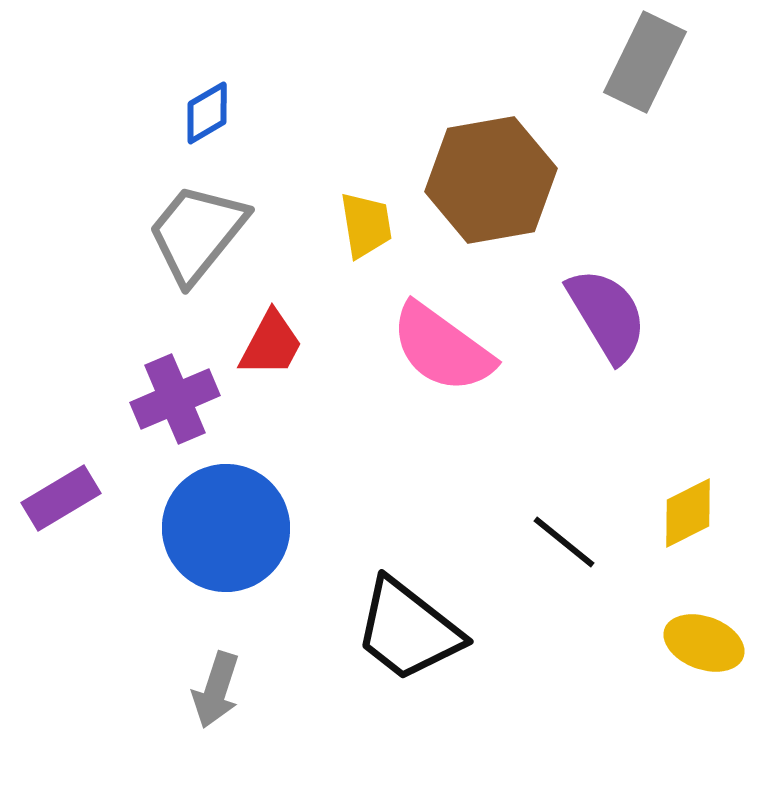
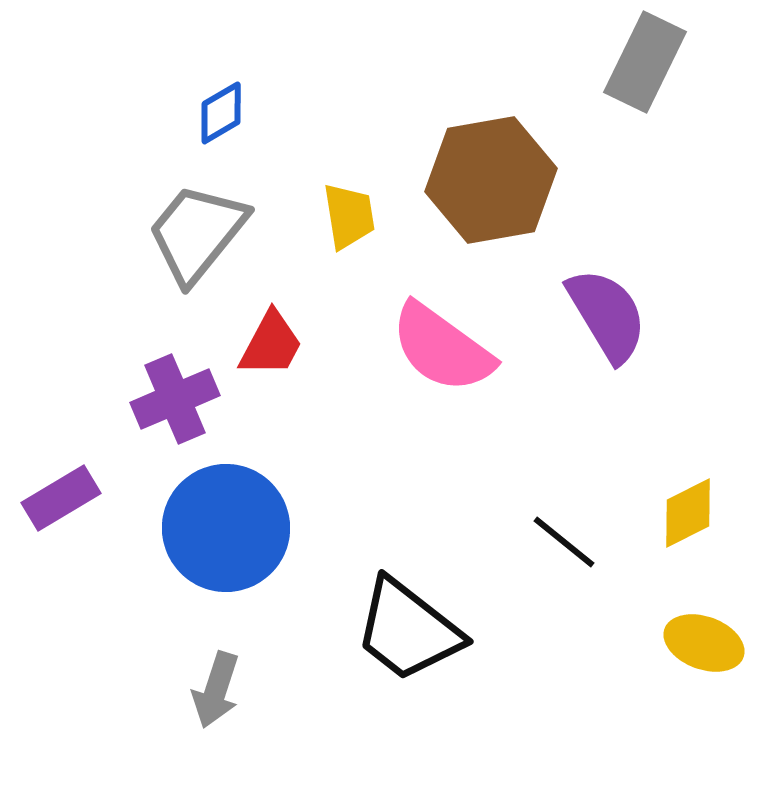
blue diamond: moved 14 px right
yellow trapezoid: moved 17 px left, 9 px up
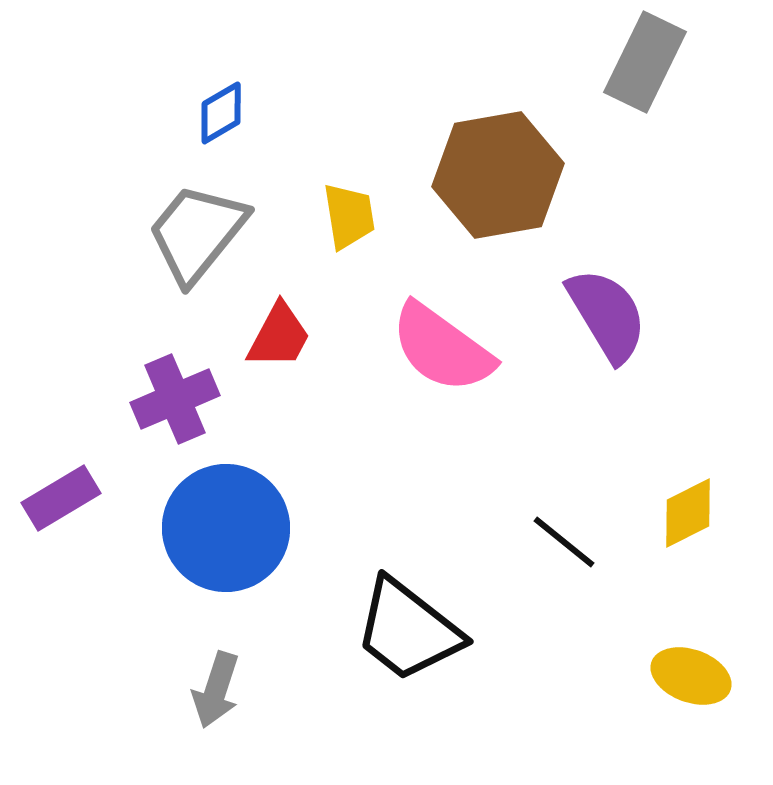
brown hexagon: moved 7 px right, 5 px up
red trapezoid: moved 8 px right, 8 px up
yellow ellipse: moved 13 px left, 33 px down
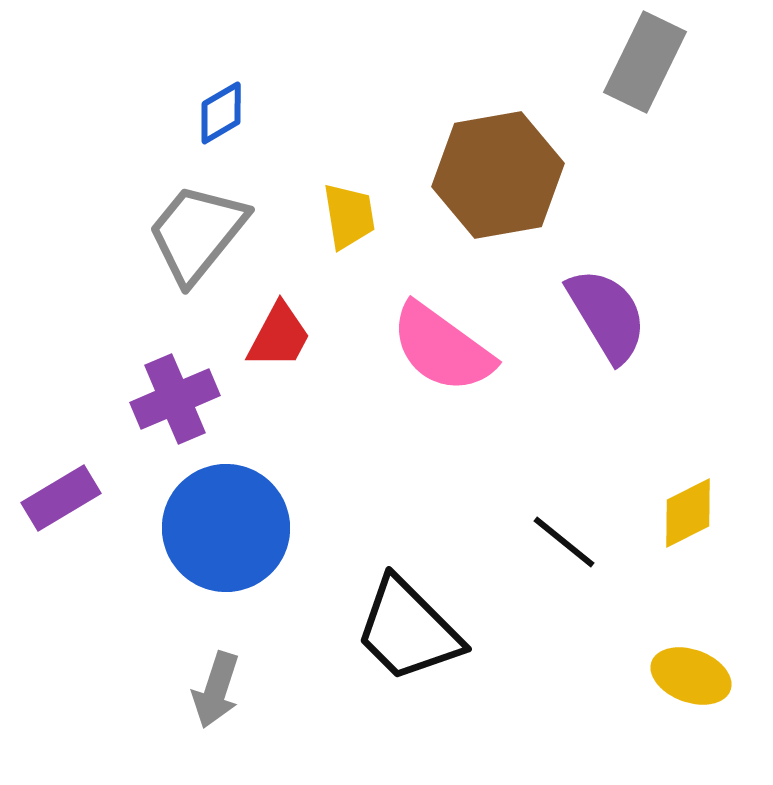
black trapezoid: rotated 7 degrees clockwise
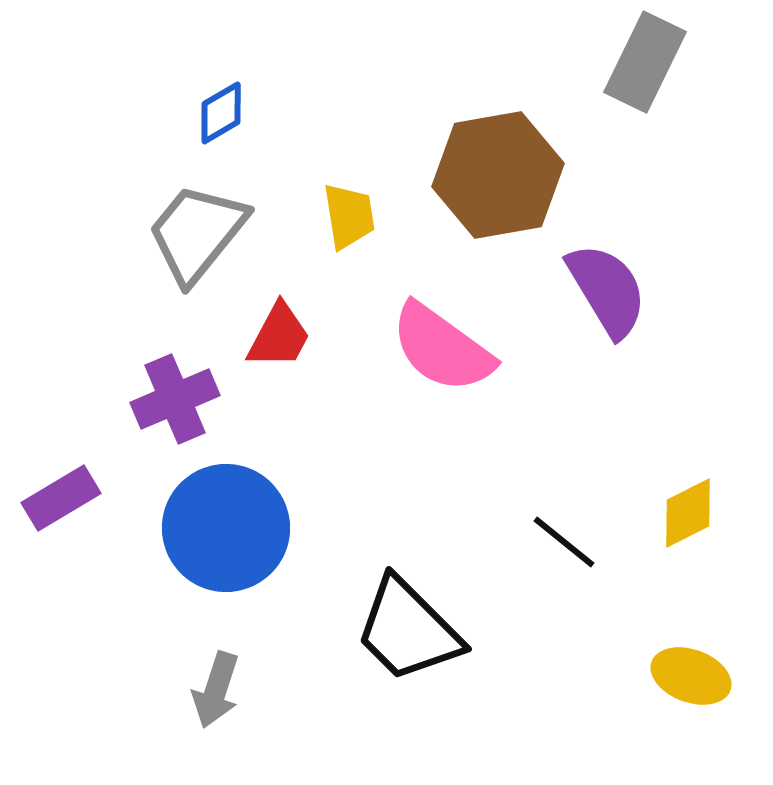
purple semicircle: moved 25 px up
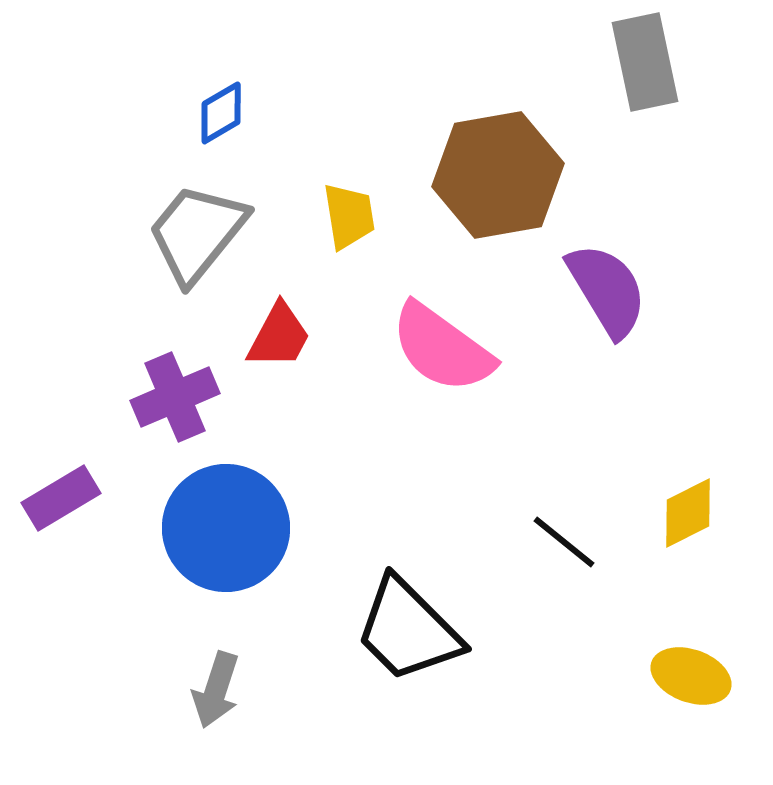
gray rectangle: rotated 38 degrees counterclockwise
purple cross: moved 2 px up
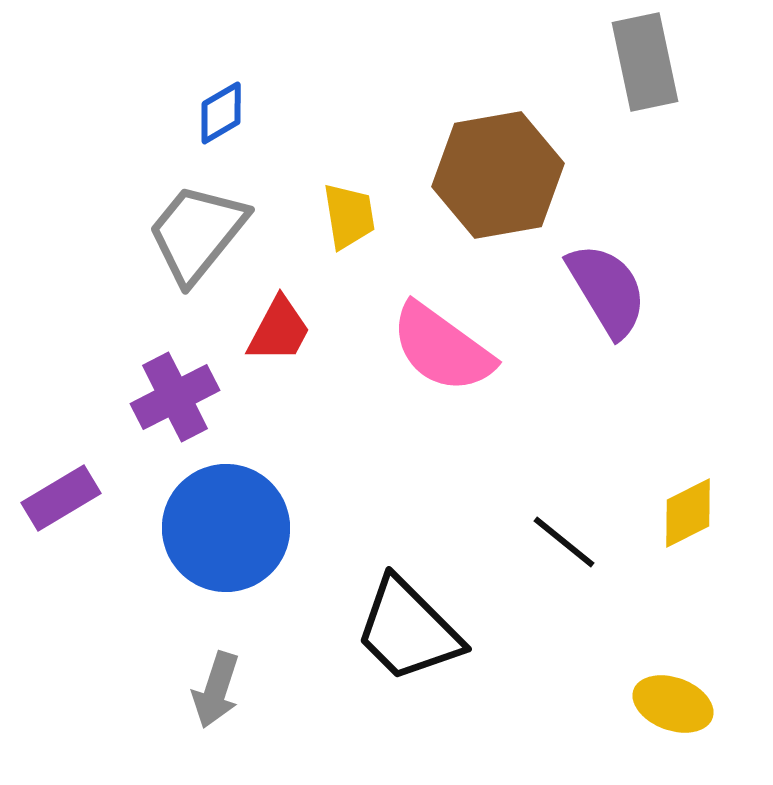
red trapezoid: moved 6 px up
purple cross: rotated 4 degrees counterclockwise
yellow ellipse: moved 18 px left, 28 px down
